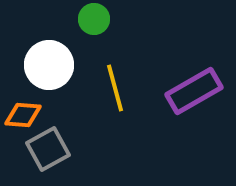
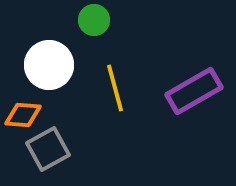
green circle: moved 1 px down
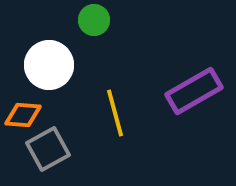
yellow line: moved 25 px down
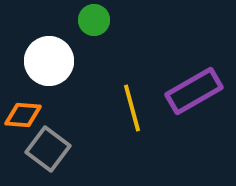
white circle: moved 4 px up
yellow line: moved 17 px right, 5 px up
gray square: rotated 24 degrees counterclockwise
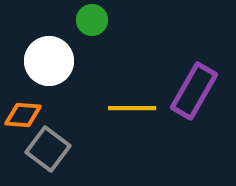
green circle: moved 2 px left
purple rectangle: rotated 30 degrees counterclockwise
yellow line: rotated 75 degrees counterclockwise
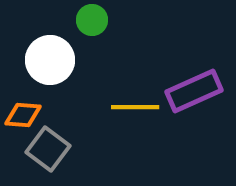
white circle: moved 1 px right, 1 px up
purple rectangle: rotated 36 degrees clockwise
yellow line: moved 3 px right, 1 px up
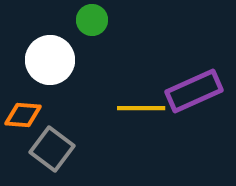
yellow line: moved 6 px right, 1 px down
gray square: moved 4 px right
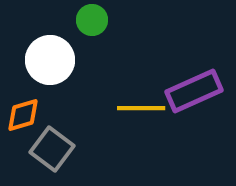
orange diamond: rotated 21 degrees counterclockwise
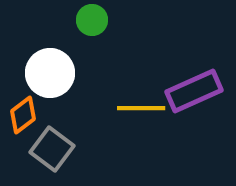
white circle: moved 13 px down
orange diamond: rotated 21 degrees counterclockwise
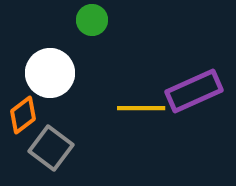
gray square: moved 1 px left, 1 px up
